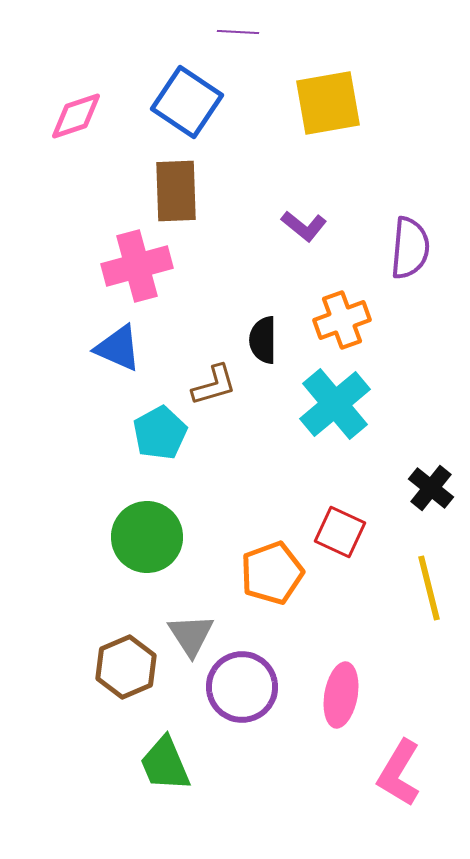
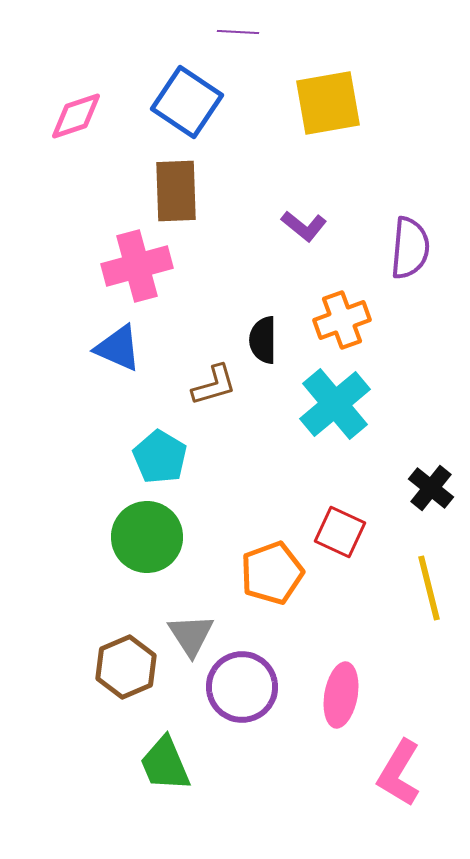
cyan pentagon: moved 24 px down; rotated 12 degrees counterclockwise
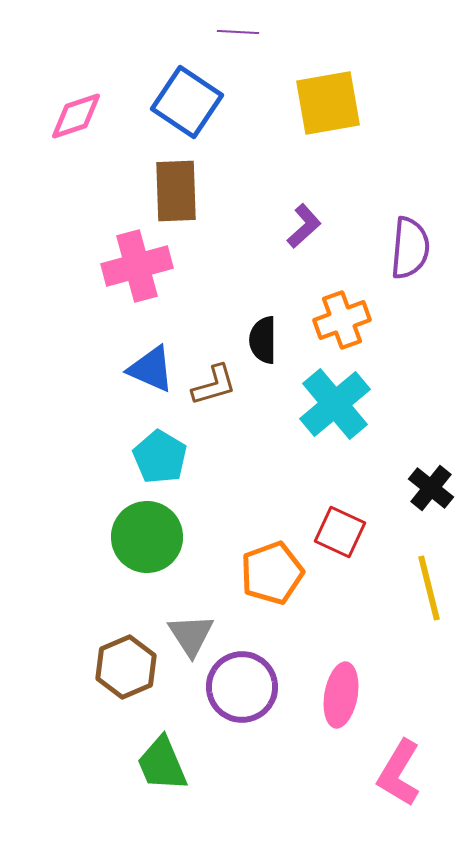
purple L-shape: rotated 81 degrees counterclockwise
blue triangle: moved 33 px right, 21 px down
green trapezoid: moved 3 px left
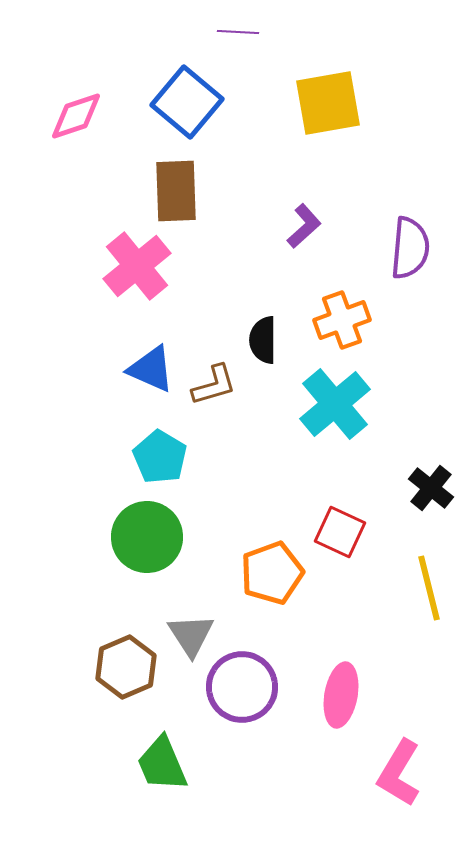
blue square: rotated 6 degrees clockwise
pink cross: rotated 24 degrees counterclockwise
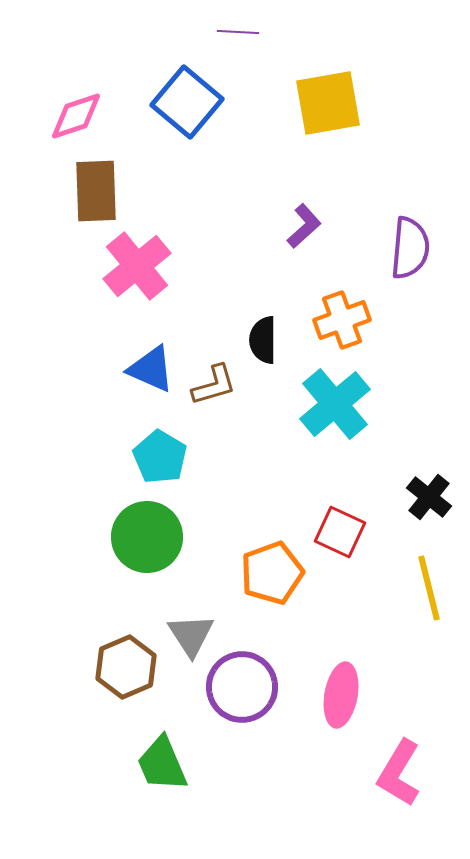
brown rectangle: moved 80 px left
black cross: moved 2 px left, 9 px down
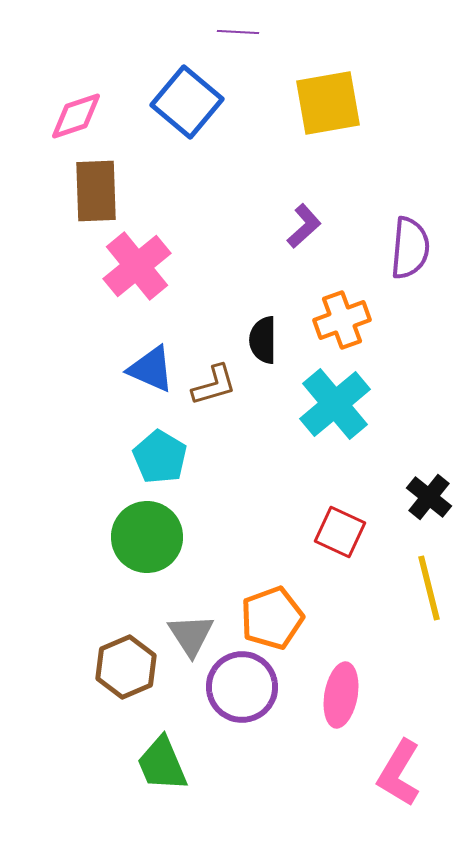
orange pentagon: moved 45 px down
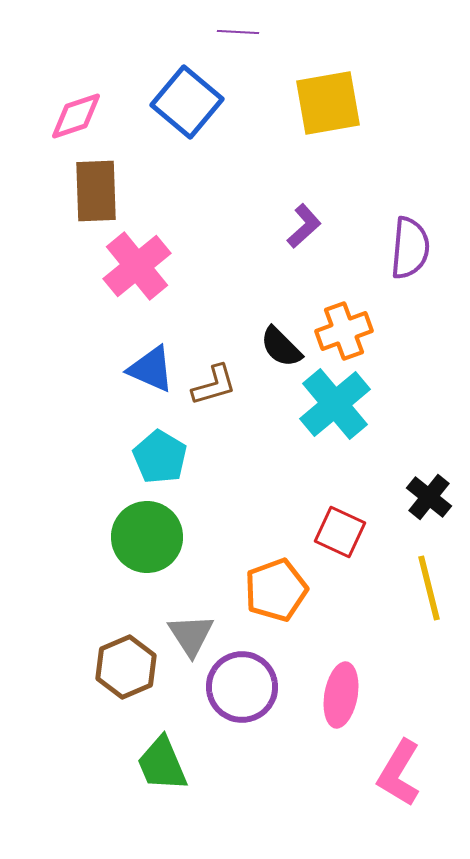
orange cross: moved 2 px right, 11 px down
black semicircle: moved 18 px right, 7 px down; rotated 45 degrees counterclockwise
orange pentagon: moved 4 px right, 28 px up
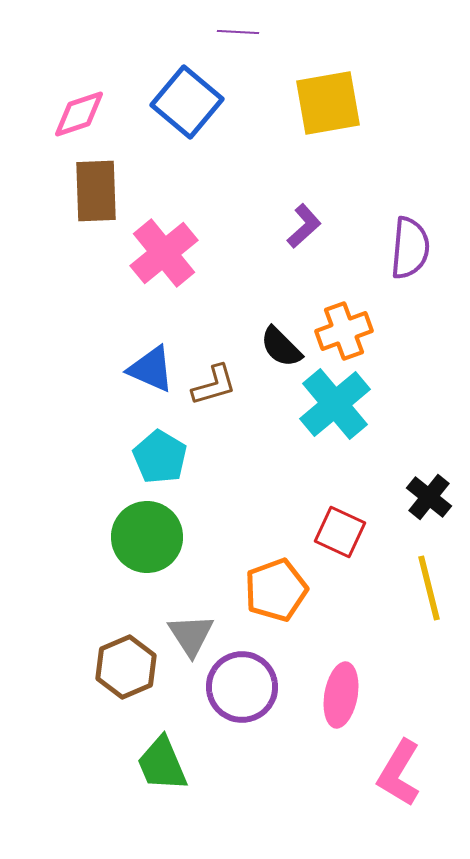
pink diamond: moved 3 px right, 2 px up
pink cross: moved 27 px right, 13 px up
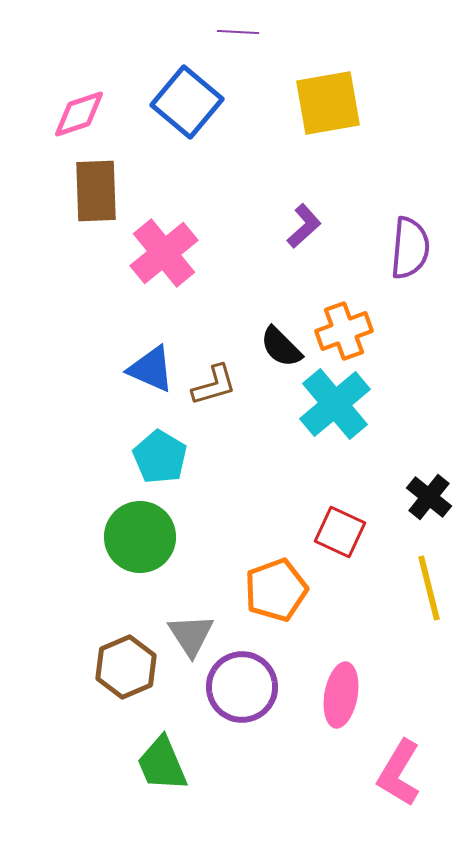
green circle: moved 7 px left
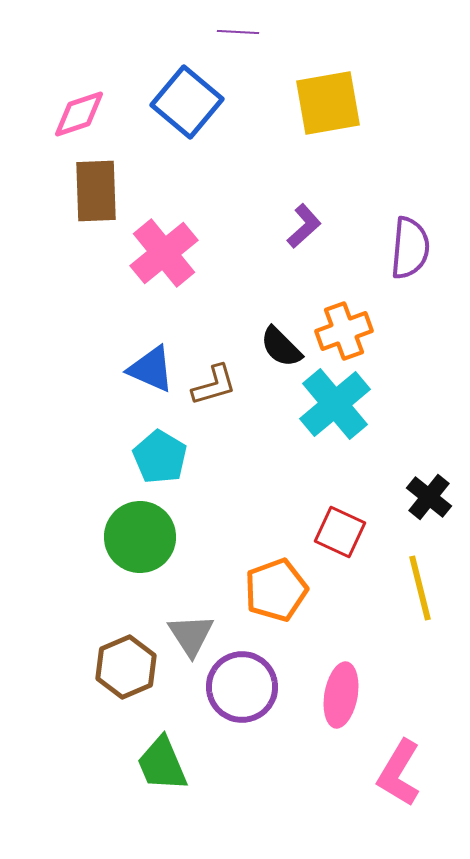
yellow line: moved 9 px left
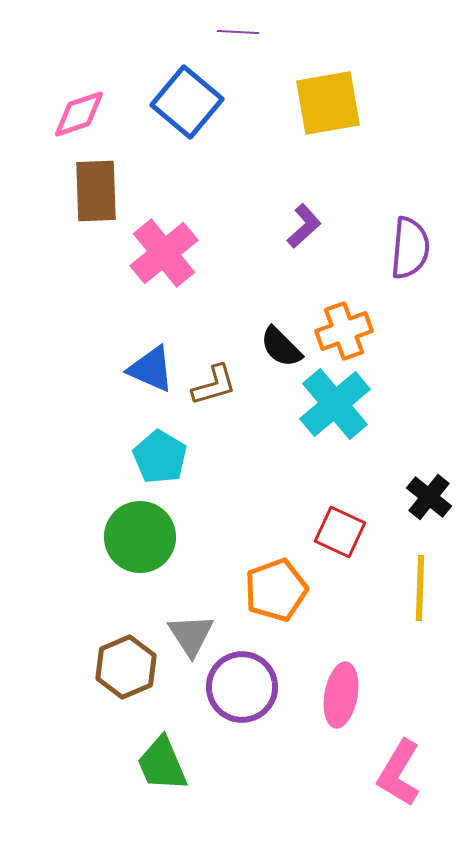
yellow line: rotated 16 degrees clockwise
